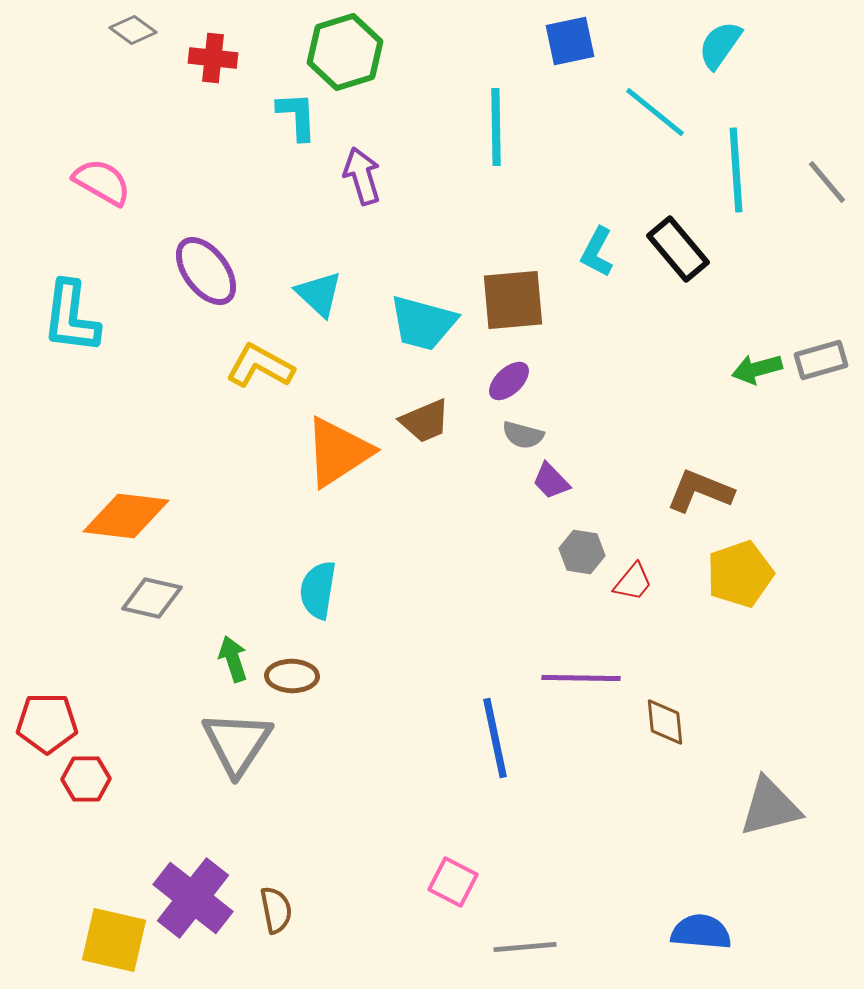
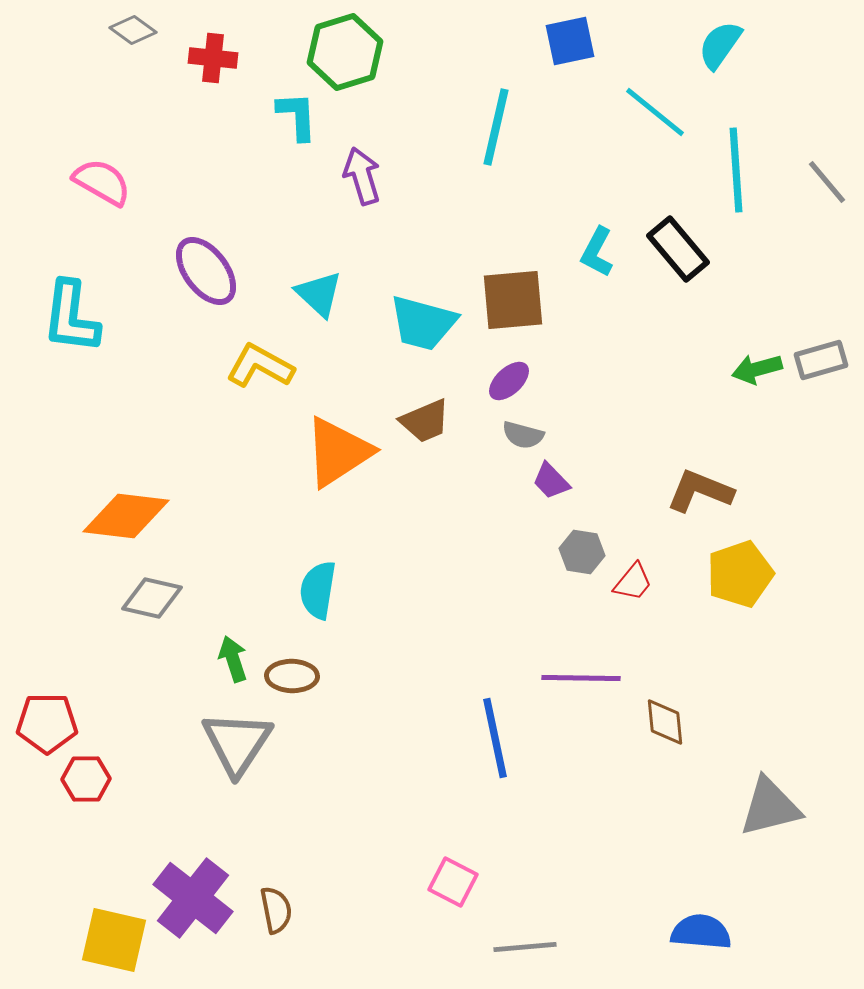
cyan line at (496, 127): rotated 14 degrees clockwise
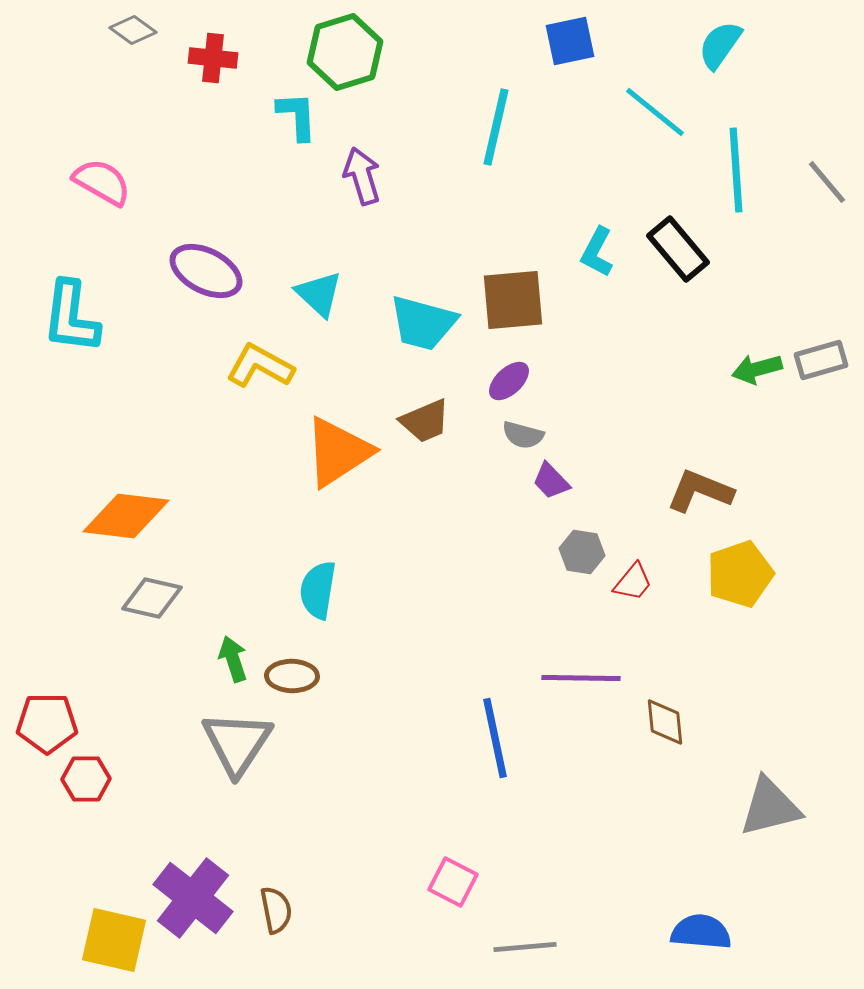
purple ellipse at (206, 271): rotated 26 degrees counterclockwise
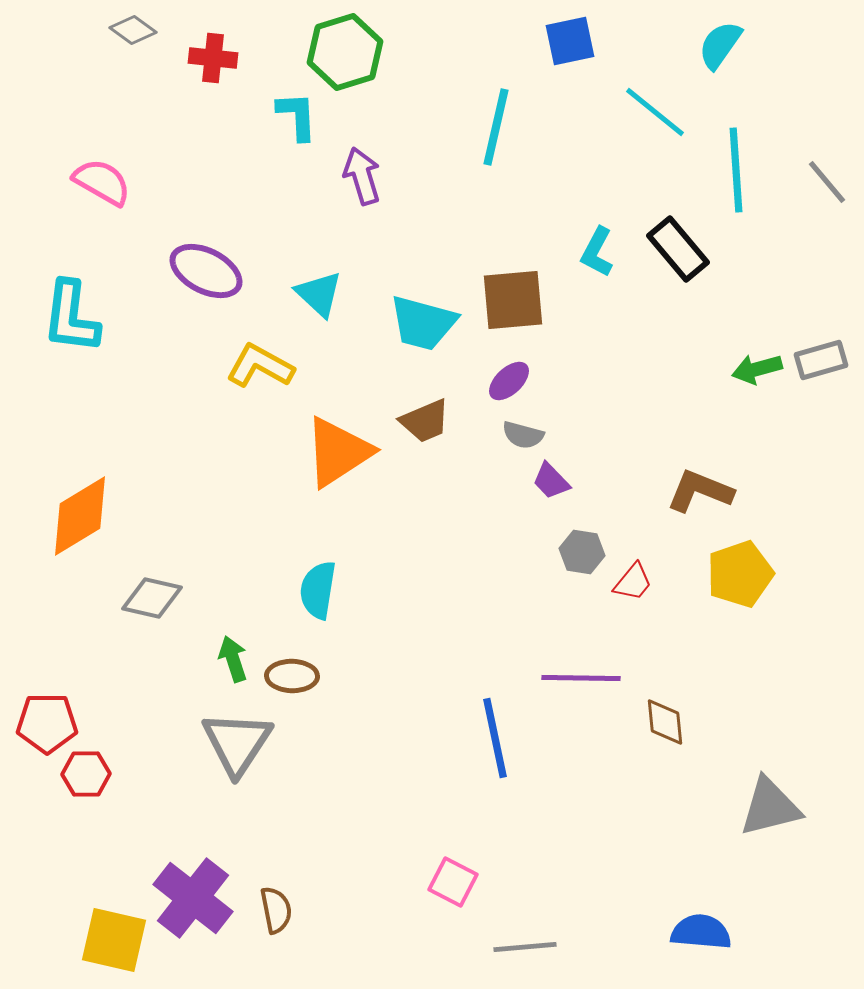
orange diamond at (126, 516): moved 46 px left; rotated 38 degrees counterclockwise
red hexagon at (86, 779): moved 5 px up
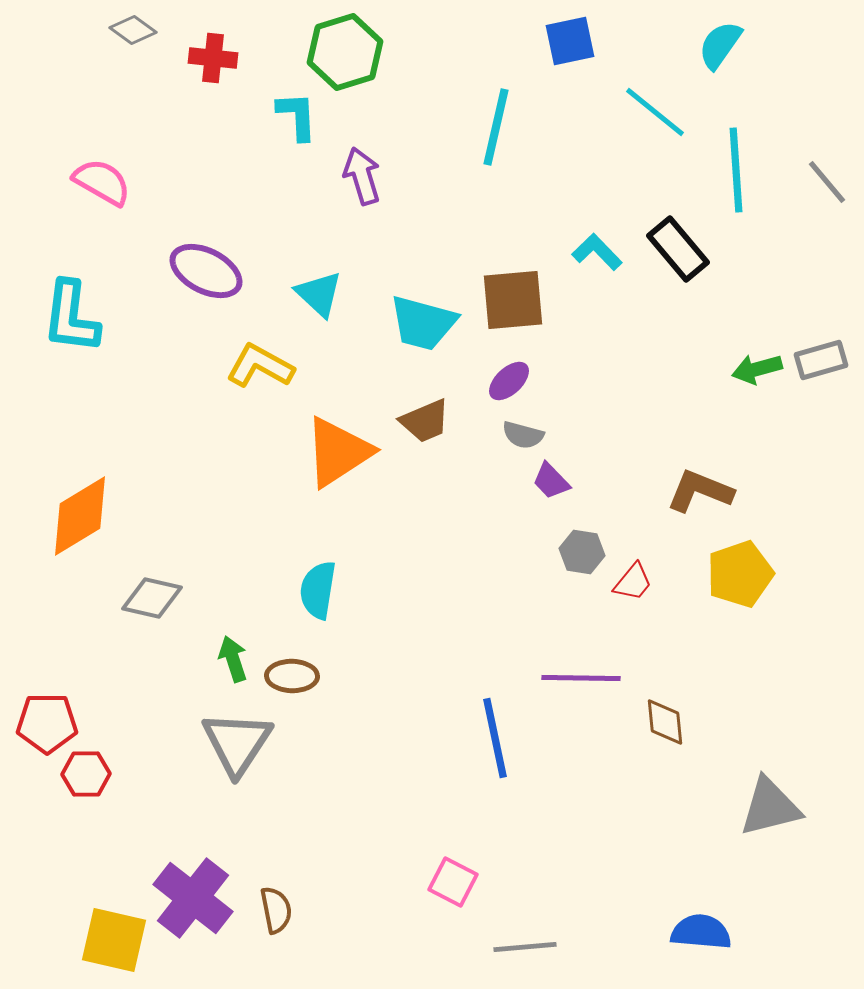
cyan L-shape at (597, 252): rotated 108 degrees clockwise
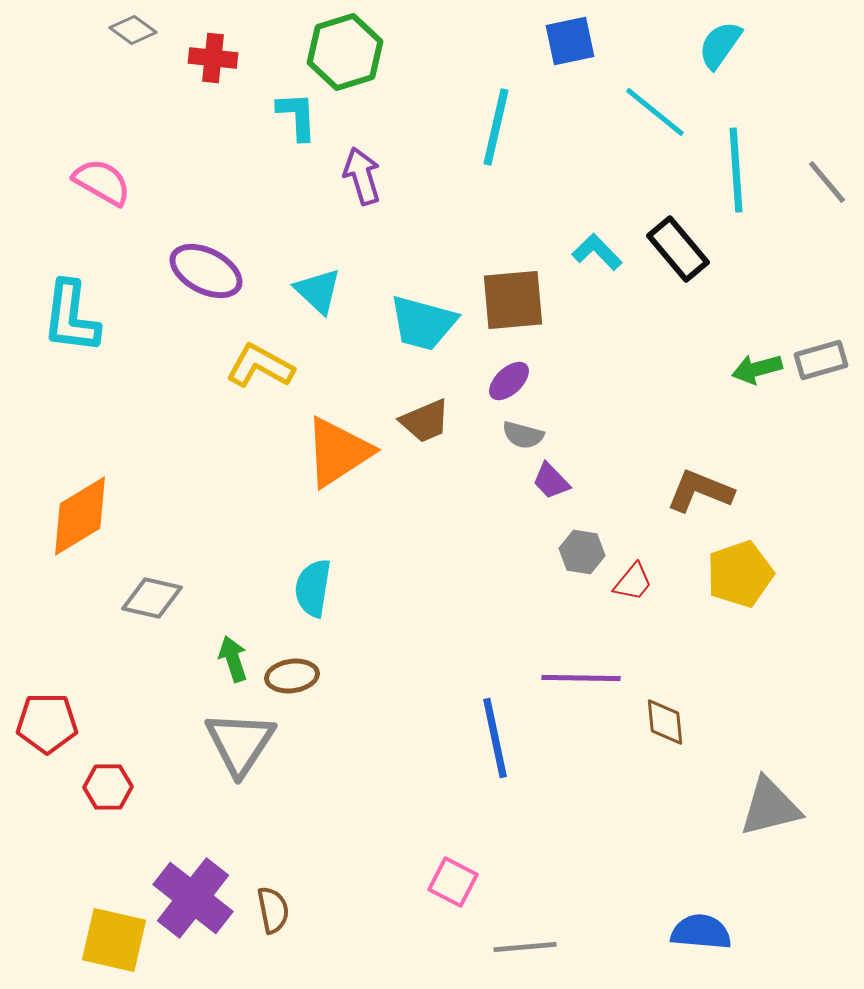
cyan triangle at (319, 294): moved 1 px left, 3 px up
cyan semicircle at (318, 590): moved 5 px left, 2 px up
brown ellipse at (292, 676): rotated 9 degrees counterclockwise
gray triangle at (237, 743): moved 3 px right
red hexagon at (86, 774): moved 22 px right, 13 px down
brown semicircle at (276, 910): moved 3 px left
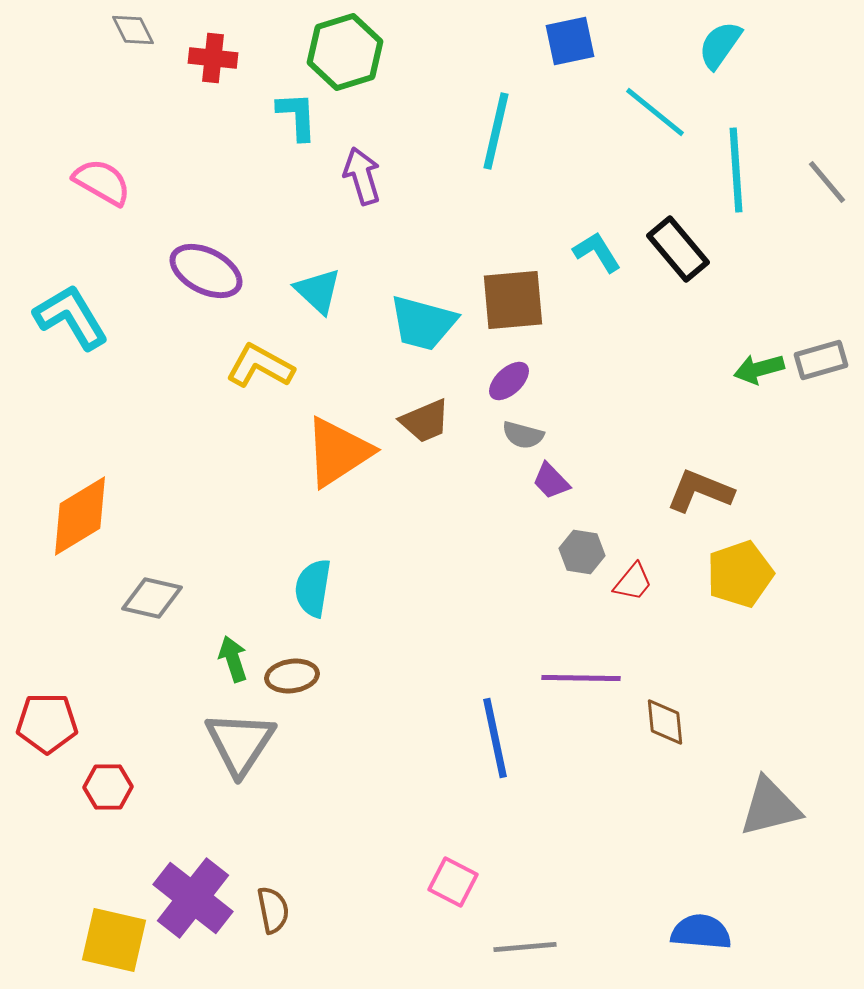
gray diamond at (133, 30): rotated 27 degrees clockwise
cyan line at (496, 127): moved 4 px down
cyan L-shape at (597, 252): rotated 12 degrees clockwise
cyan L-shape at (71, 317): rotated 142 degrees clockwise
green arrow at (757, 369): moved 2 px right
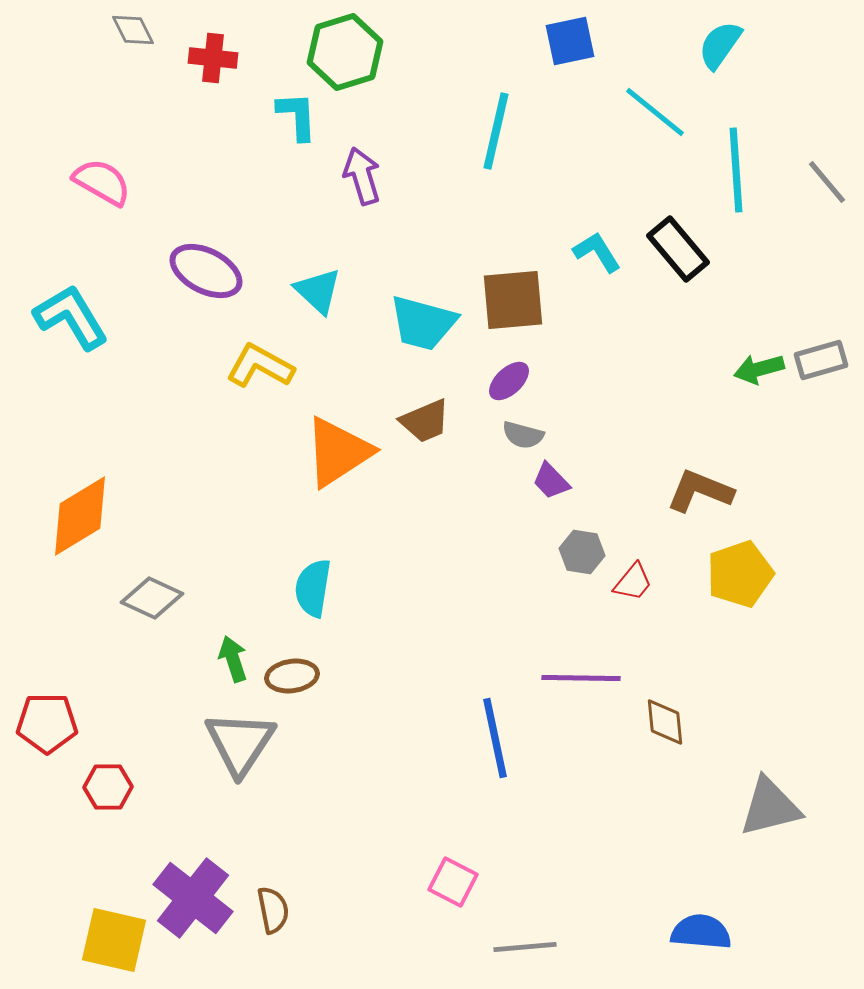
gray diamond at (152, 598): rotated 12 degrees clockwise
